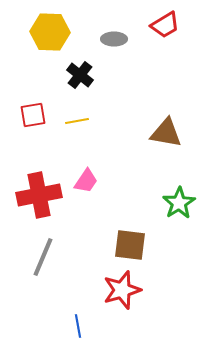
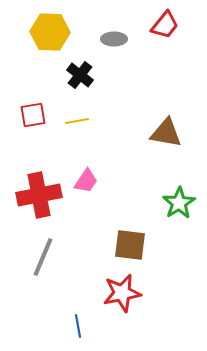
red trapezoid: rotated 20 degrees counterclockwise
red star: moved 3 px down; rotated 6 degrees clockwise
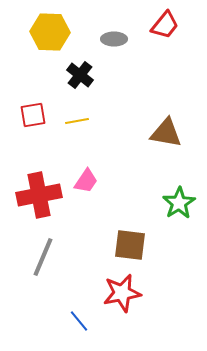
blue line: moved 1 px right, 5 px up; rotated 30 degrees counterclockwise
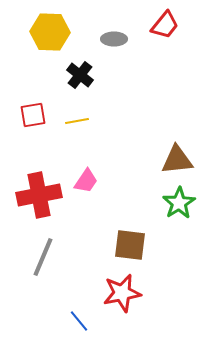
brown triangle: moved 11 px right, 27 px down; rotated 16 degrees counterclockwise
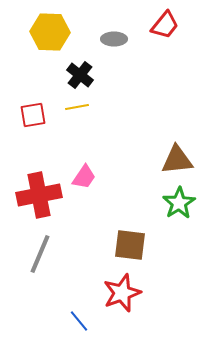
yellow line: moved 14 px up
pink trapezoid: moved 2 px left, 4 px up
gray line: moved 3 px left, 3 px up
red star: rotated 9 degrees counterclockwise
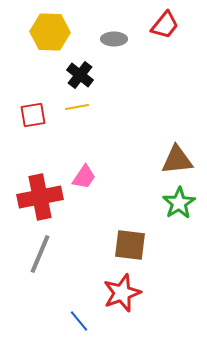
red cross: moved 1 px right, 2 px down
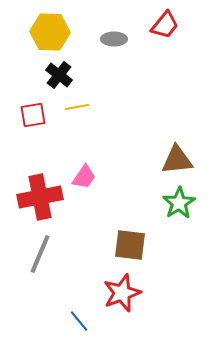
black cross: moved 21 px left
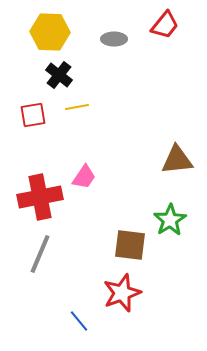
green star: moved 9 px left, 17 px down
